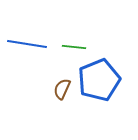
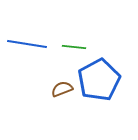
blue pentagon: rotated 6 degrees counterclockwise
brown semicircle: rotated 45 degrees clockwise
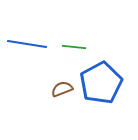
blue pentagon: moved 2 px right, 3 px down
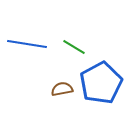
green line: rotated 25 degrees clockwise
brown semicircle: rotated 10 degrees clockwise
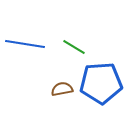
blue line: moved 2 px left
blue pentagon: rotated 24 degrees clockwise
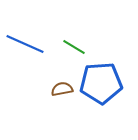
blue line: rotated 15 degrees clockwise
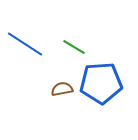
blue line: rotated 9 degrees clockwise
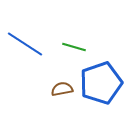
green line: rotated 15 degrees counterclockwise
blue pentagon: rotated 15 degrees counterclockwise
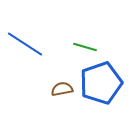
green line: moved 11 px right
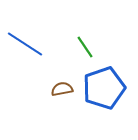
green line: rotated 40 degrees clockwise
blue pentagon: moved 3 px right, 5 px down
